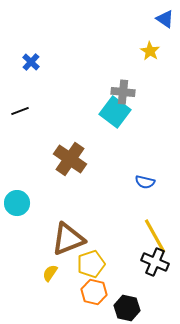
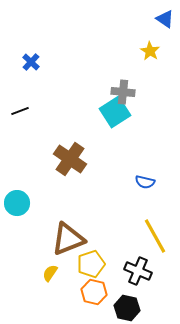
cyan square: rotated 20 degrees clockwise
black cross: moved 17 px left, 9 px down
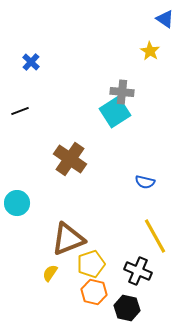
gray cross: moved 1 px left
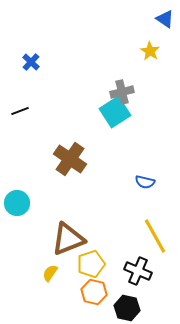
gray cross: rotated 20 degrees counterclockwise
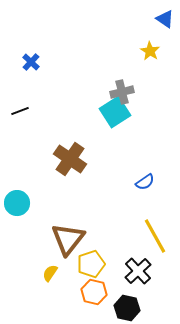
blue semicircle: rotated 48 degrees counterclockwise
brown triangle: rotated 30 degrees counterclockwise
black cross: rotated 24 degrees clockwise
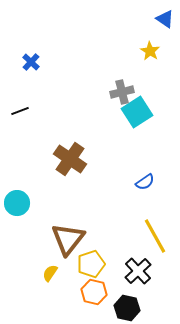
cyan square: moved 22 px right
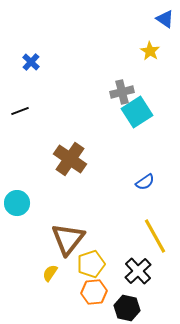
orange hexagon: rotated 20 degrees counterclockwise
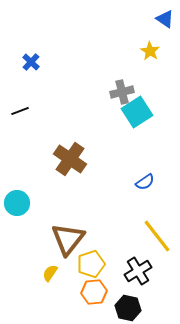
yellow line: moved 2 px right; rotated 9 degrees counterclockwise
black cross: rotated 12 degrees clockwise
black hexagon: moved 1 px right
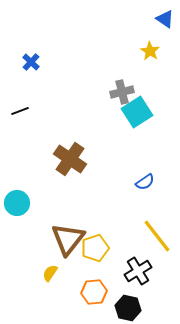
yellow pentagon: moved 4 px right, 16 px up
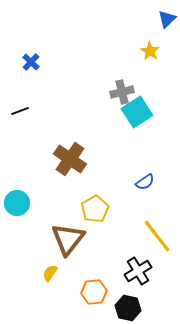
blue triangle: moved 2 px right; rotated 42 degrees clockwise
yellow pentagon: moved 39 px up; rotated 12 degrees counterclockwise
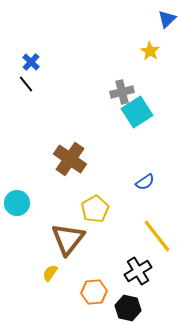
black line: moved 6 px right, 27 px up; rotated 72 degrees clockwise
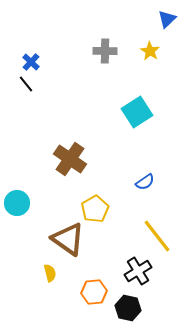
gray cross: moved 17 px left, 41 px up; rotated 15 degrees clockwise
brown triangle: rotated 33 degrees counterclockwise
yellow semicircle: rotated 132 degrees clockwise
